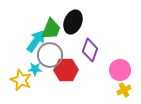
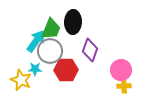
black ellipse: rotated 20 degrees counterclockwise
gray circle: moved 4 px up
pink circle: moved 1 px right
yellow cross: moved 4 px up; rotated 24 degrees clockwise
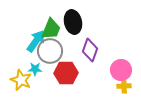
black ellipse: rotated 15 degrees counterclockwise
red hexagon: moved 3 px down
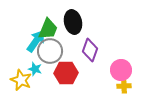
green trapezoid: moved 3 px left
cyan star: rotated 16 degrees clockwise
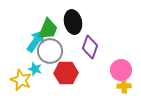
purple diamond: moved 3 px up
